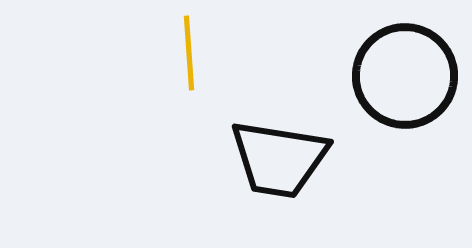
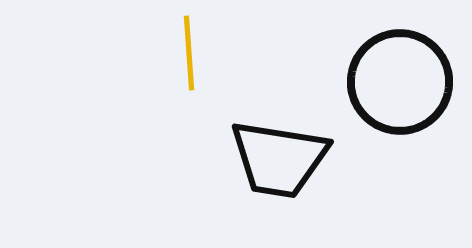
black circle: moved 5 px left, 6 px down
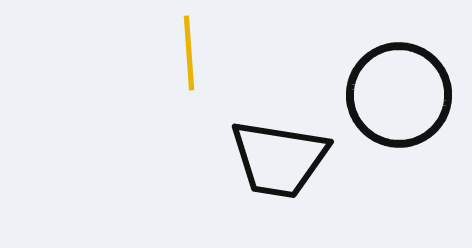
black circle: moved 1 px left, 13 px down
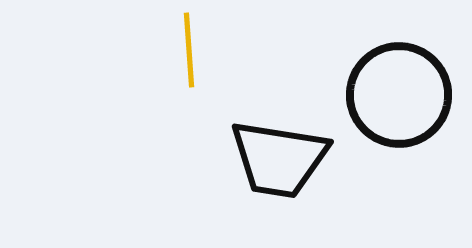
yellow line: moved 3 px up
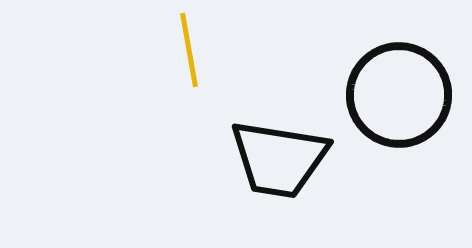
yellow line: rotated 6 degrees counterclockwise
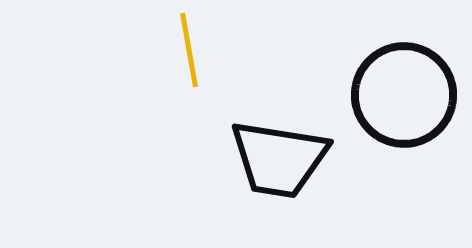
black circle: moved 5 px right
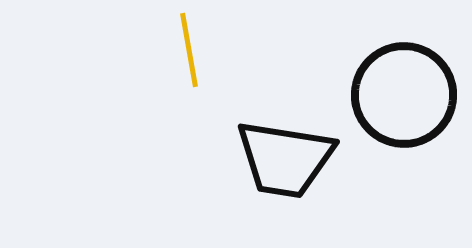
black trapezoid: moved 6 px right
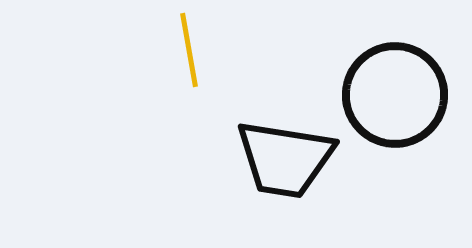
black circle: moved 9 px left
